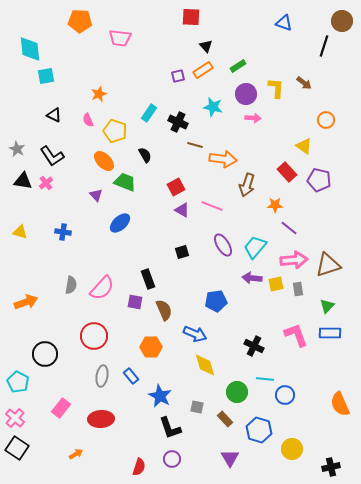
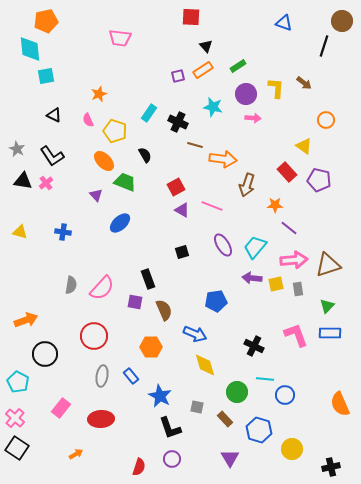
orange pentagon at (80, 21): moved 34 px left; rotated 15 degrees counterclockwise
orange arrow at (26, 302): moved 18 px down
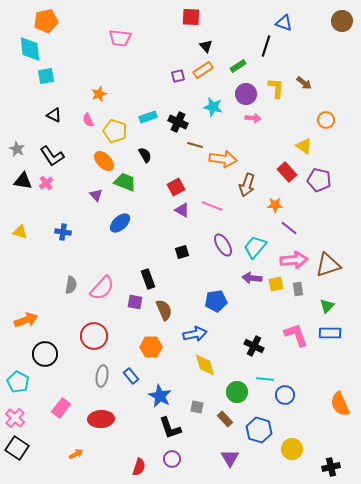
black line at (324, 46): moved 58 px left
cyan rectangle at (149, 113): moved 1 px left, 4 px down; rotated 36 degrees clockwise
blue arrow at (195, 334): rotated 35 degrees counterclockwise
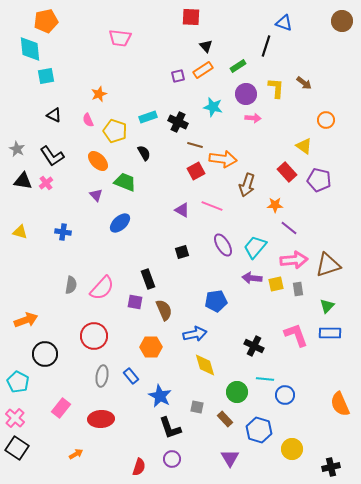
black semicircle at (145, 155): moved 1 px left, 2 px up
orange ellipse at (104, 161): moved 6 px left
red square at (176, 187): moved 20 px right, 16 px up
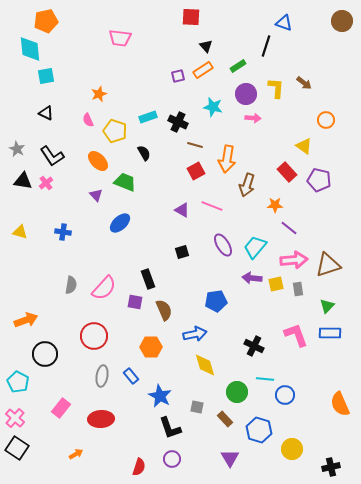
black triangle at (54, 115): moved 8 px left, 2 px up
orange arrow at (223, 159): moved 4 px right; rotated 92 degrees clockwise
pink semicircle at (102, 288): moved 2 px right
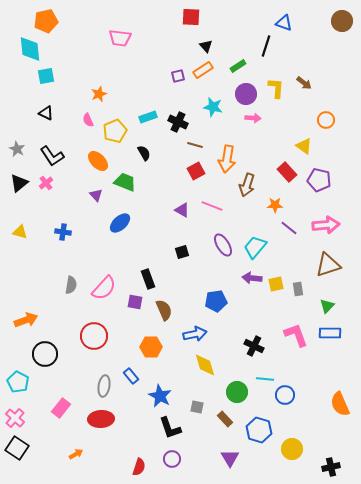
yellow pentagon at (115, 131): rotated 30 degrees clockwise
black triangle at (23, 181): moved 4 px left, 2 px down; rotated 48 degrees counterclockwise
pink arrow at (294, 260): moved 32 px right, 35 px up
gray ellipse at (102, 376): moved 2 px right, 10 px down
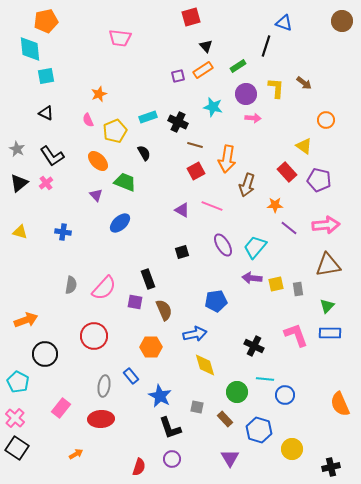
red square at (191, 17): rotated 18 degrees counterclockwise
brown triangle at (328, 265): rotated 8 degrees clockwise
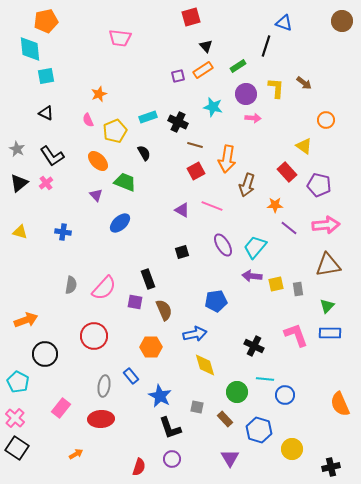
purple pentagon at (319, 180): moved 5 px down
purple arrow at (252, 278): moved 2 px up
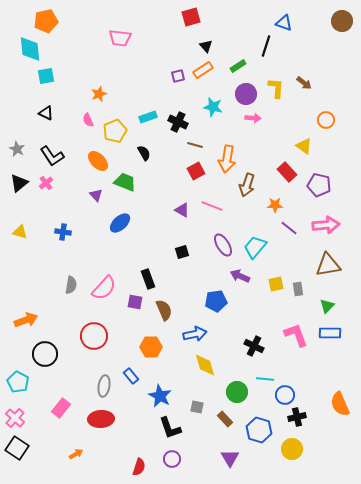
purple arrow at (252, 276): moved 12 px left; rotated 18 degrees clockwise
black cross at (331, 467): moved 34 px left, 50 px up
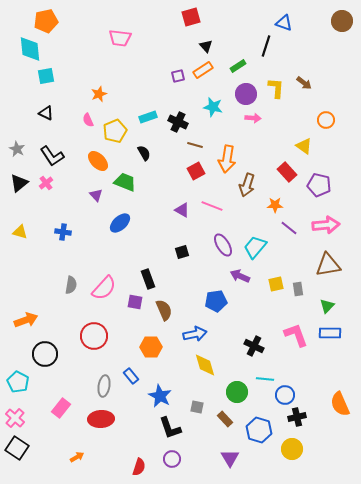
orange arrow at (76, 454): moved 1 px right, 3 px down
